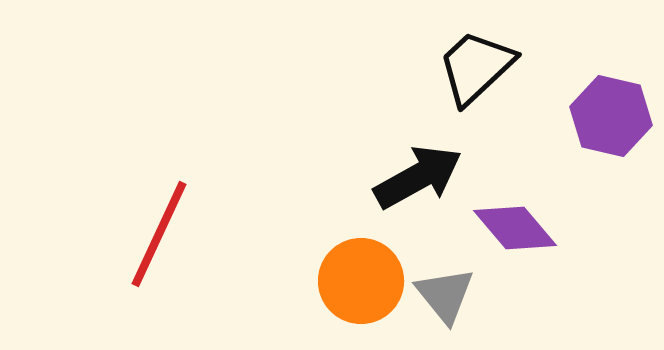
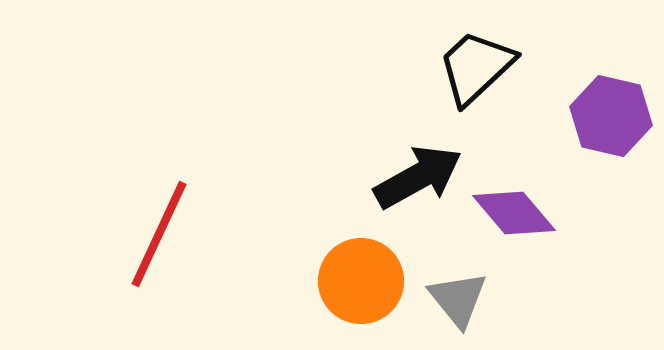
purple diamond: moved 1 px left, 15 px up
gray triangle: moved 13 px right, 4 px down
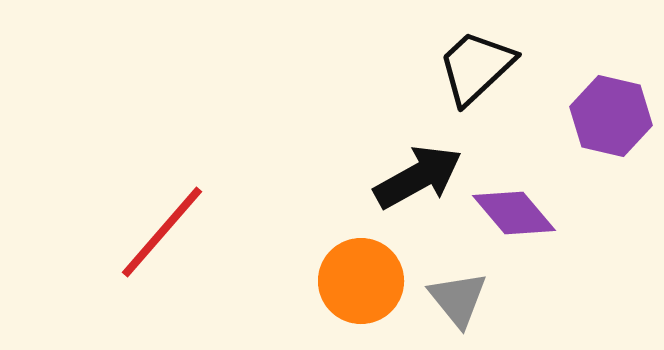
red line: moved 3 px right, 2 px up; rotated 16 degrees clockwise
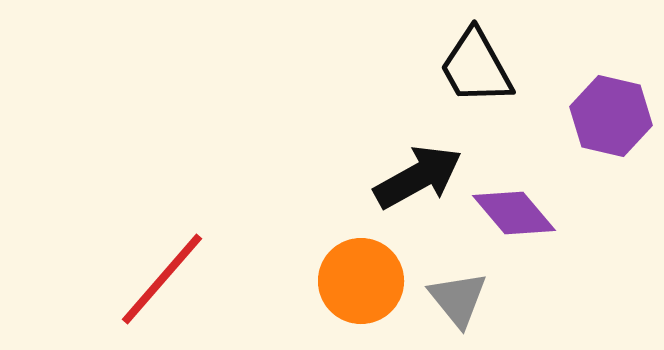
black trapezoid: rotated 76 degrees counterclockwise
red line: moved 47 px down
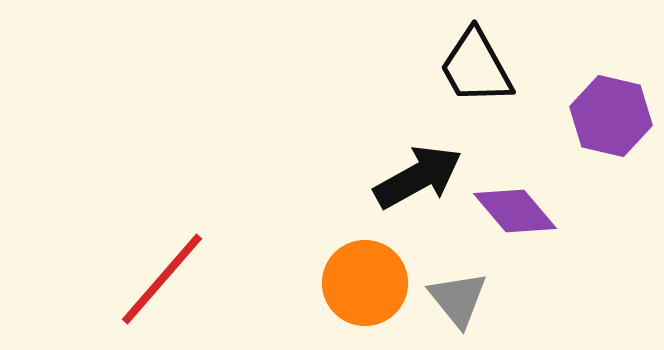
purple diamond: moved 1 px right, 2 px up
orange circle: moved 4 px right, 2 px down
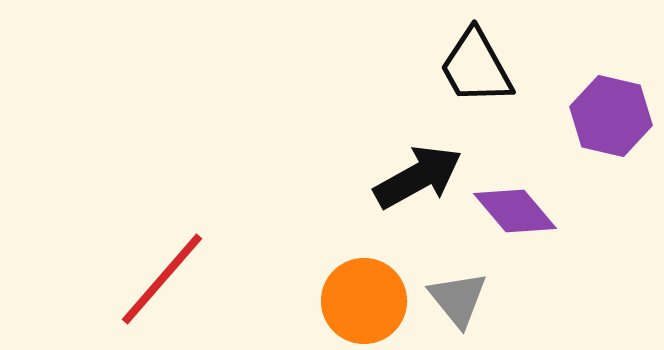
orange circle: moved 1 px left, 18 px down
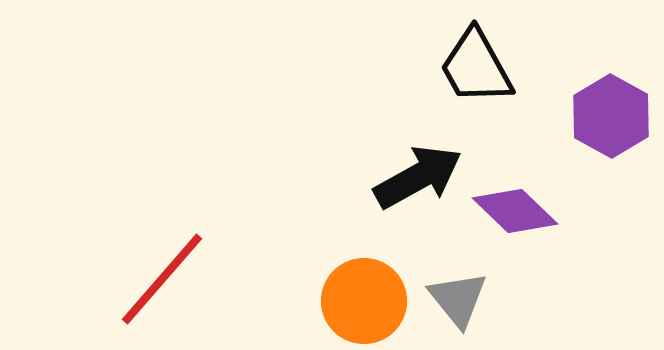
purple hexagon: rotated 16 degrees clockwise
purple diamond: rotated 6 degrees counterclockwise
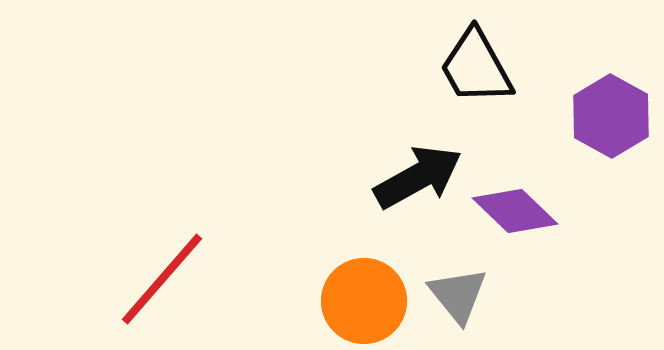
gray triangle: moved 4 px up
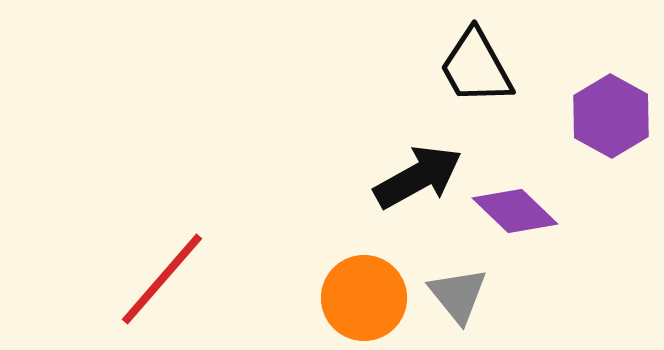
orange circle: moved 3 px up
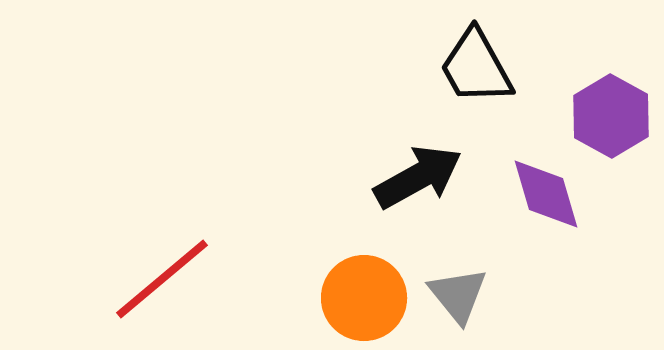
purple diamond: moved 31 px right, 17 px up; rotated 30 degrees clockwise
red line: rotated 9 degrees clockwise
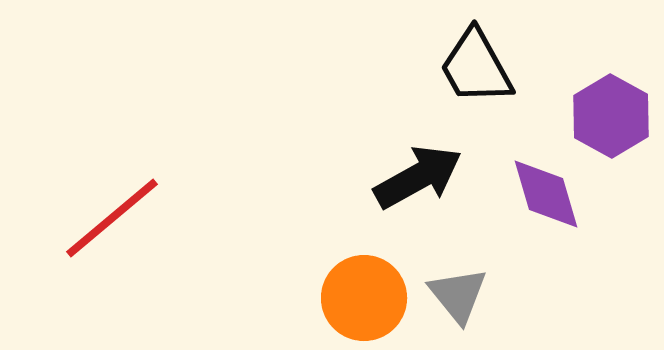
red line: moved 50 px left, 61 px up
